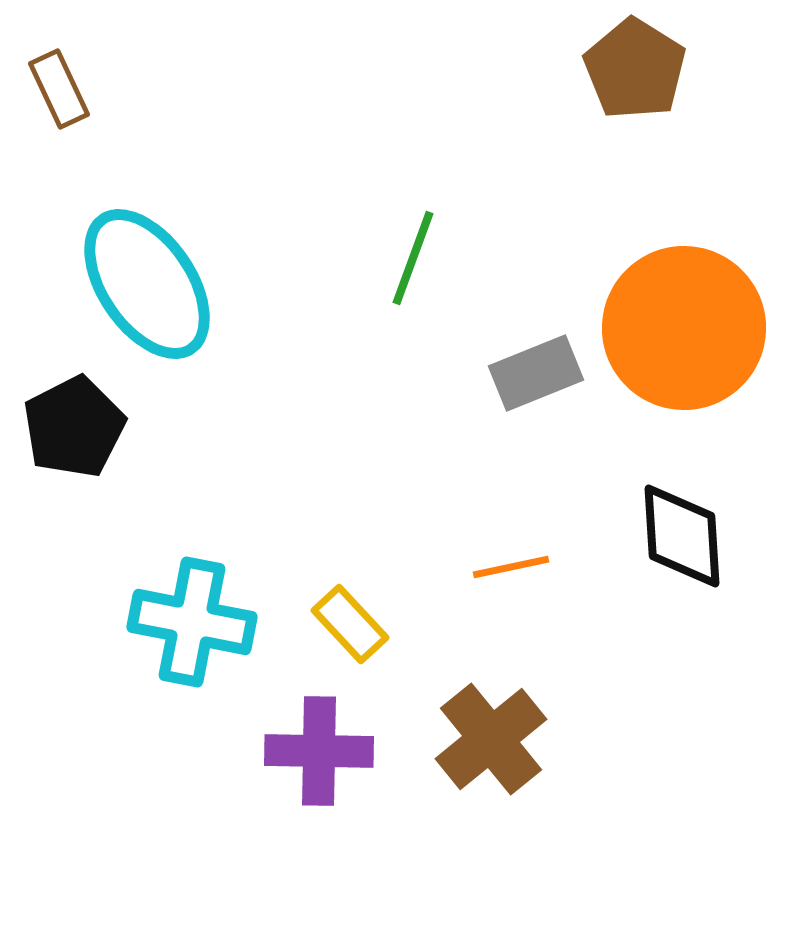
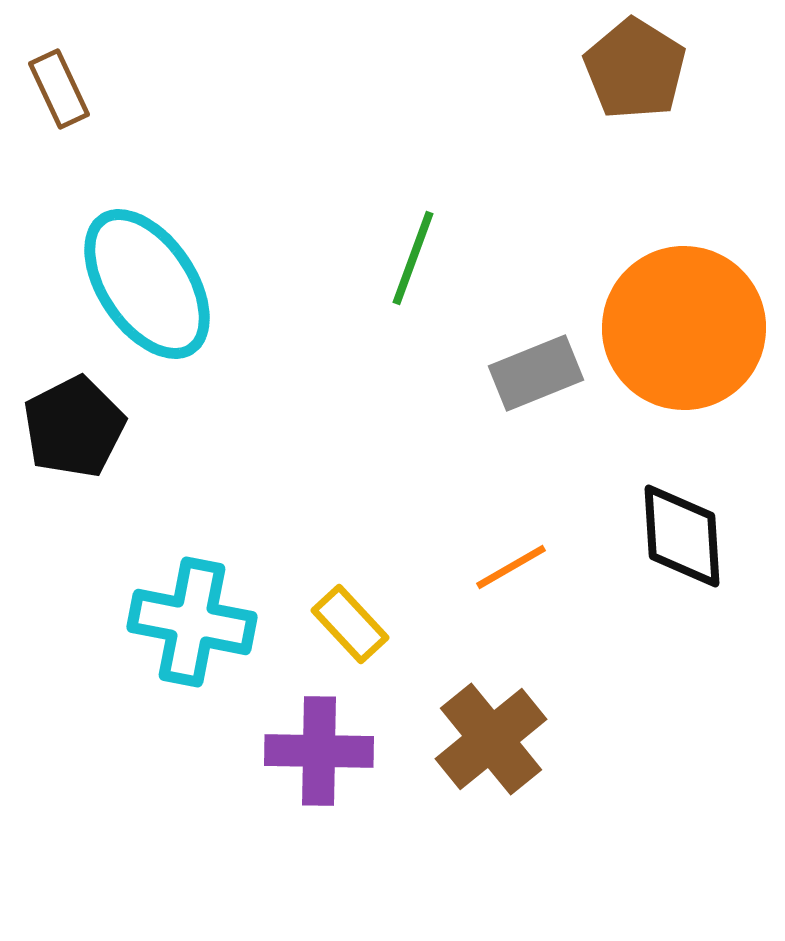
orange line: rotated 18 degrees counterclockwise
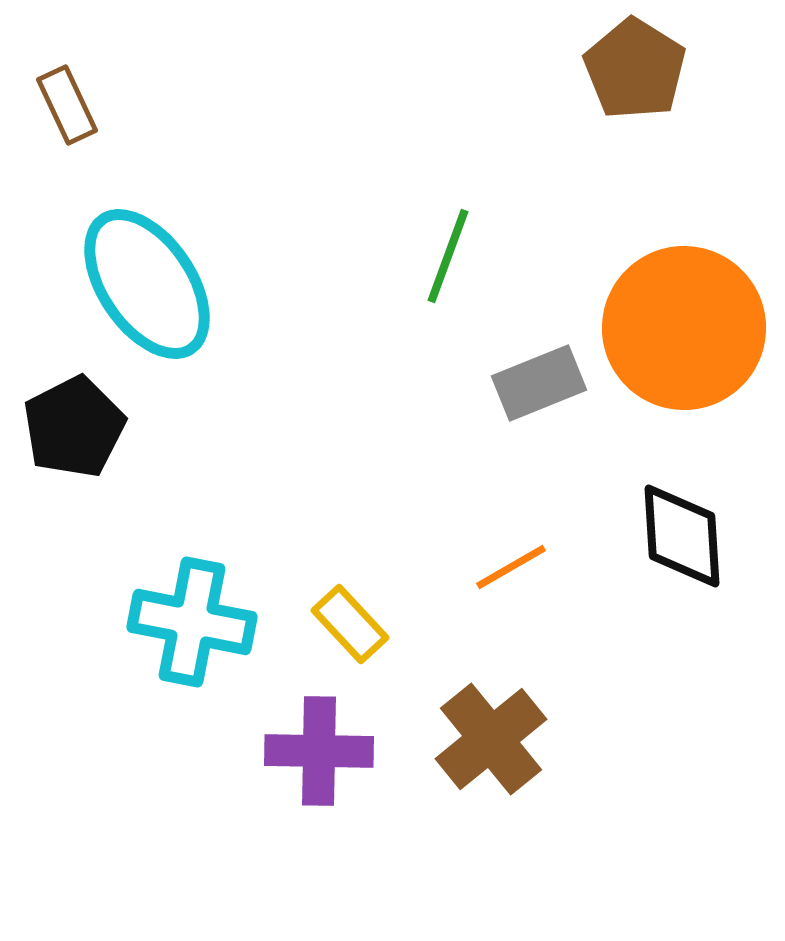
brown rectangle: moved 8 px right, 16 px down
green line: moved 35 px right, 2 px up
gray rectangle: moved 3 px right, 10 px down
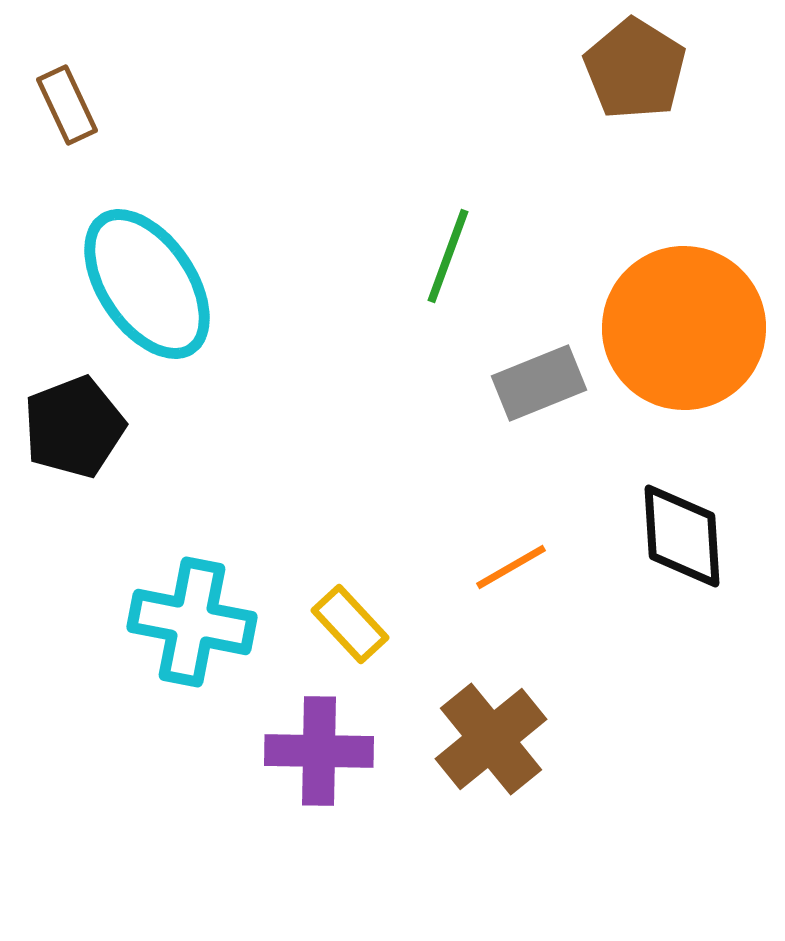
black pentagon: rotated 6 degrees clockwise
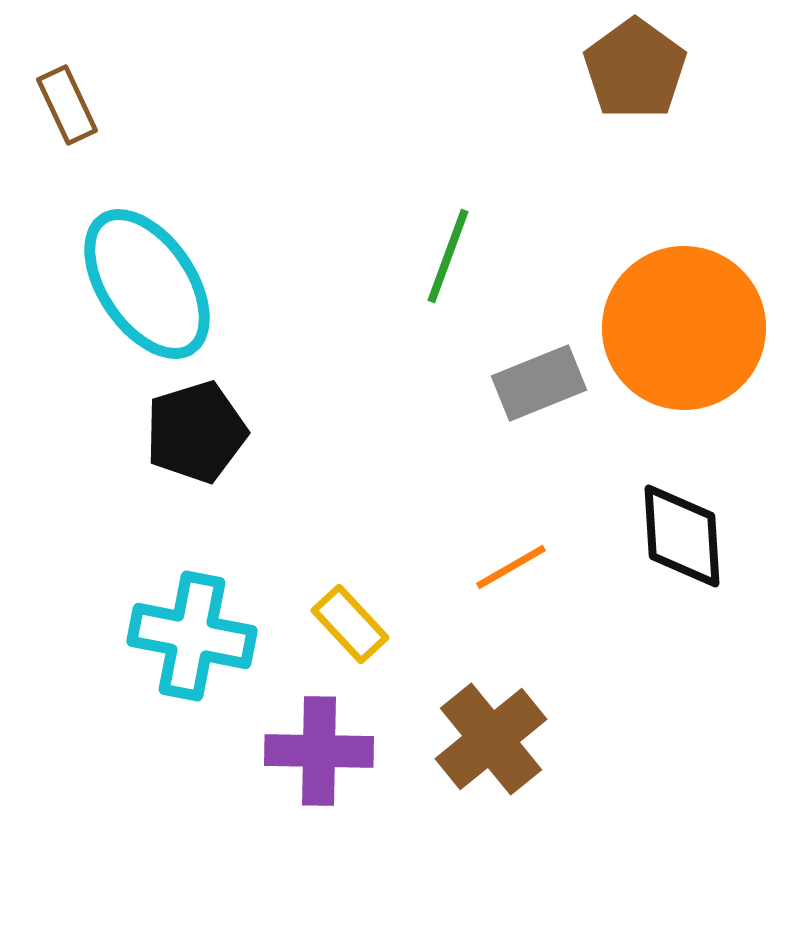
brown pentagon: rotated 4 degrees clockwise
black pentagon: moved 122 px right, 5 px down; rotated 4 degrees clockwise
cyan cross: moved 14 px down
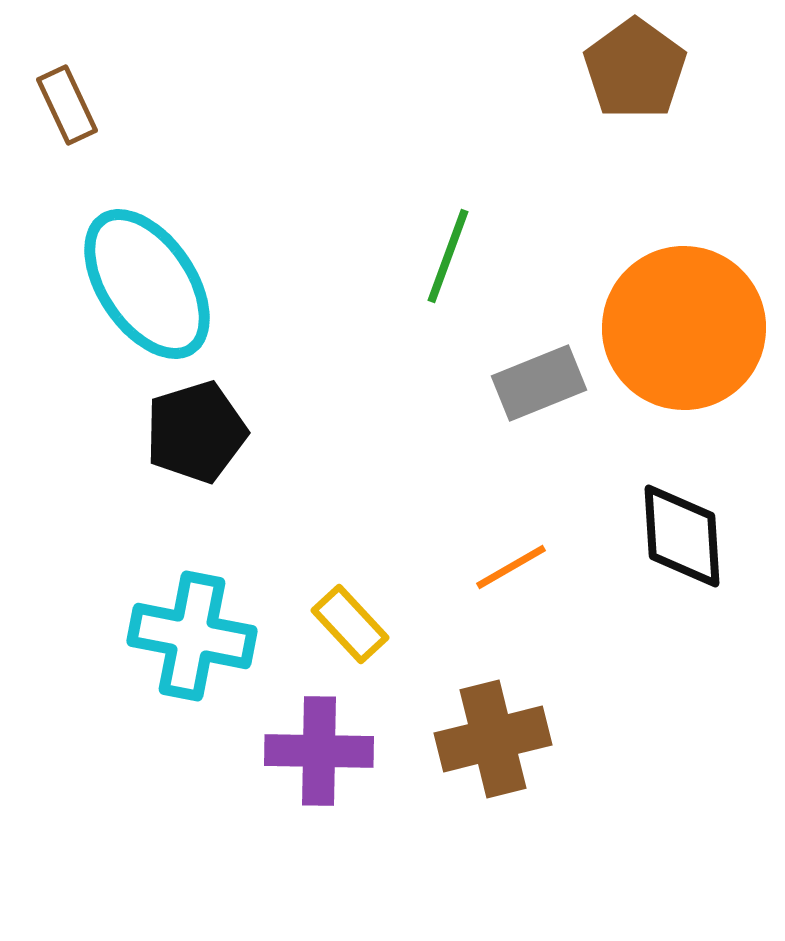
brown cross: moved 2 px right; rotated 25 degrees clockwise
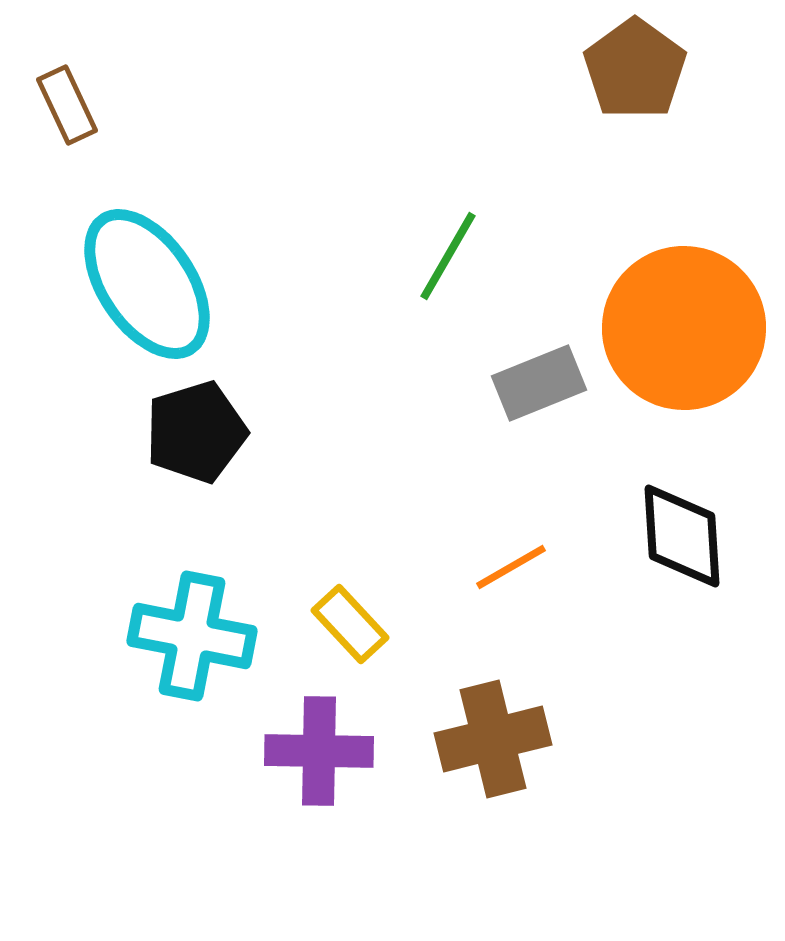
green line: rotated 10 degrees clockwise
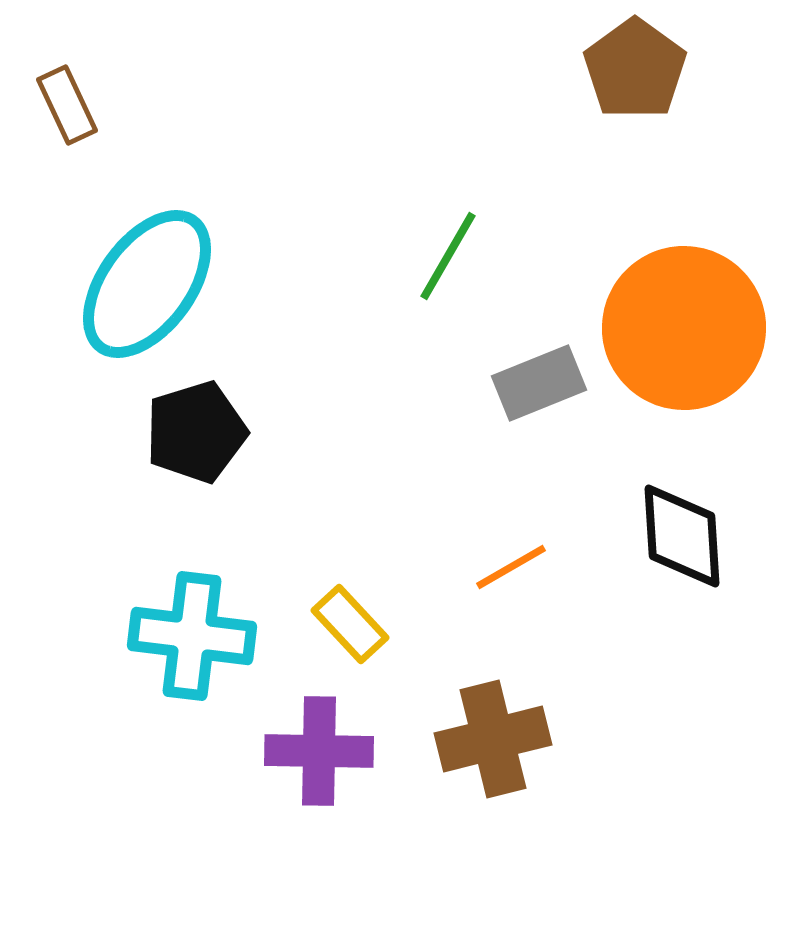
cyan ellipse: rotated 70 degrees clockwise
cyan cross: rotated 4 degrees counterclockwise
